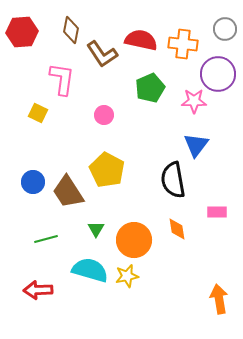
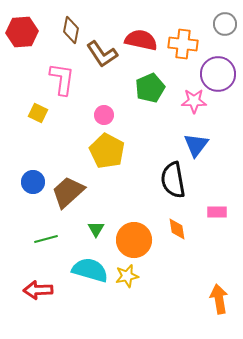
gray circle: moved 5 px up
yellow pentagon: moved 19 px up
brown trapezoid: rotated 81 degrees clockwise
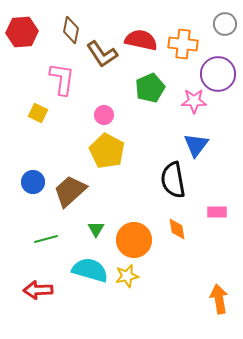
brown trapezoid: moved 2 px right, 1 px up
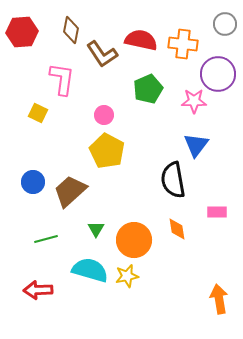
green pentagon: moved 2 px left, 1 px down
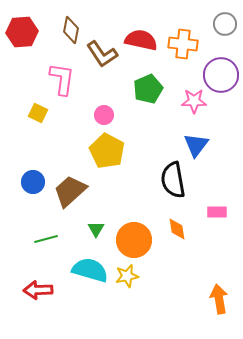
purple circle: moved 3 px right, 1 px down
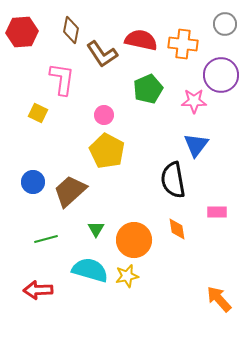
orange arrow: rotated 32 degrees counterclockwise
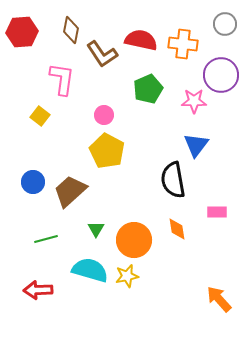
yellow square: moved 2 px right, 3 px down; rotated 12 degrees clockwise
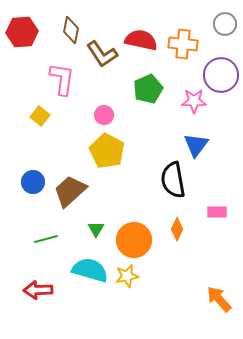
orange diamond: rotated 35 degrees clockwise
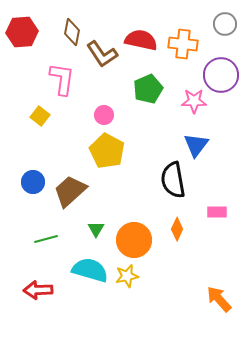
brown diamond: moved 1 px right, 2 px down
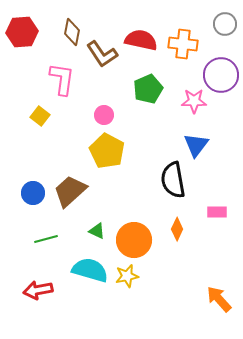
blue circle: moved 11 px down
green triangle: moved 1 px right, 2 px down; rotated 36 degrees counterclockwise
red arrow: rotated 8 degrees counterclockwise
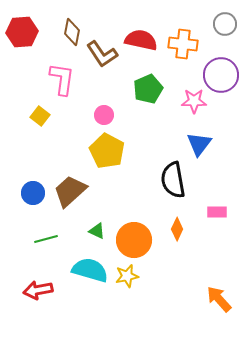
blue triangle: moved 3 px right, 1 px up
